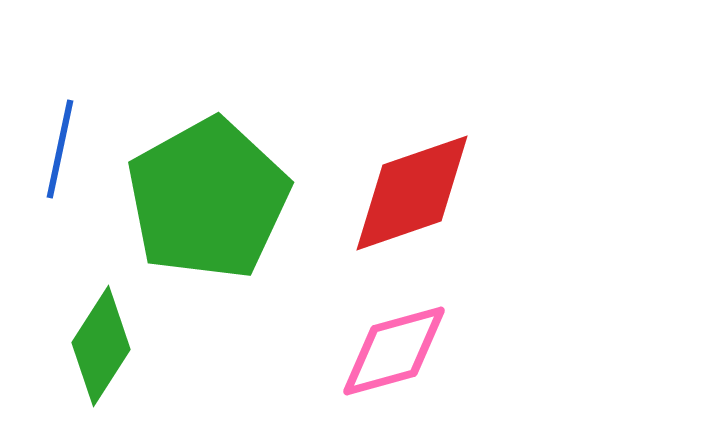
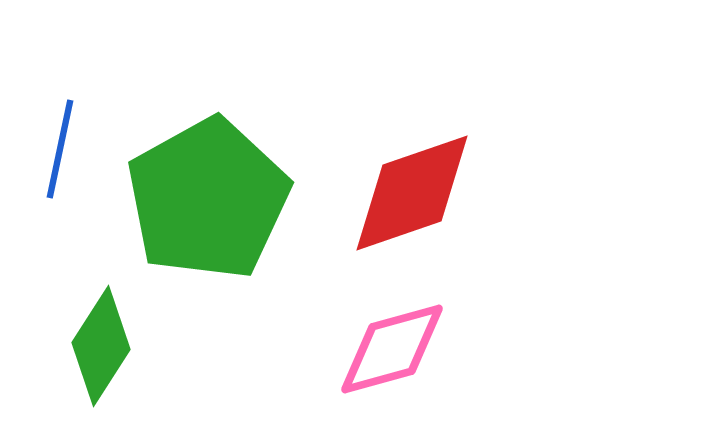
pink diamond: moved 2 px left, 2 px up
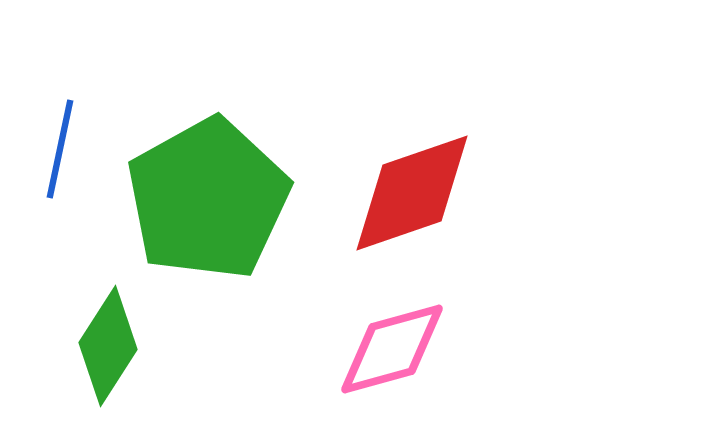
green diamond: moved 7 px right
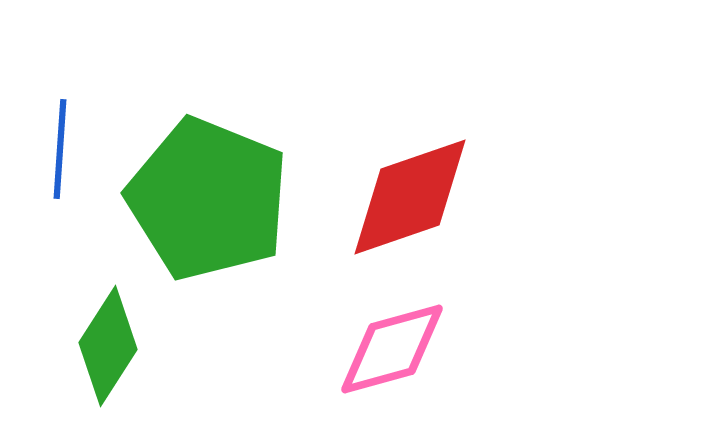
blue line: rotated 8 degrees counterclockwise
red diamond: moved 2 px left, 4 px down
green pentagon: rotated 21 degrees counterclockwise
